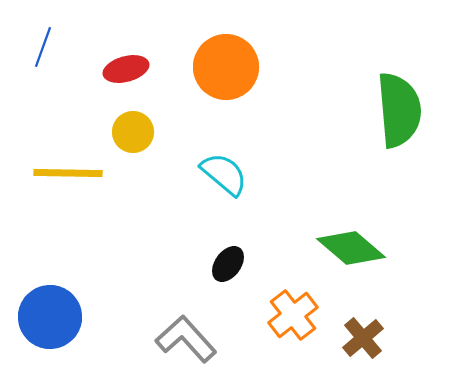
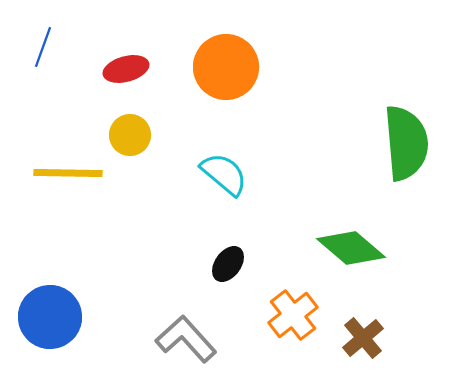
green semicircle: moved 7 px right, 33 px down
yellow circle: moved 3 px left, 3 px down
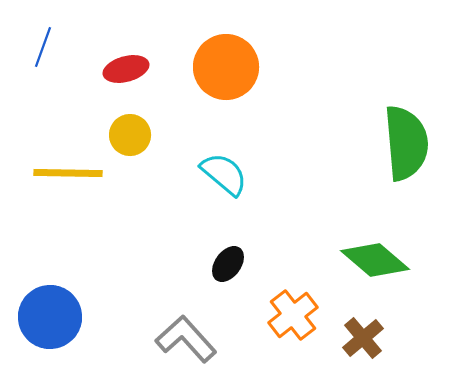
green diamond: moved 24 px right, 12 px down
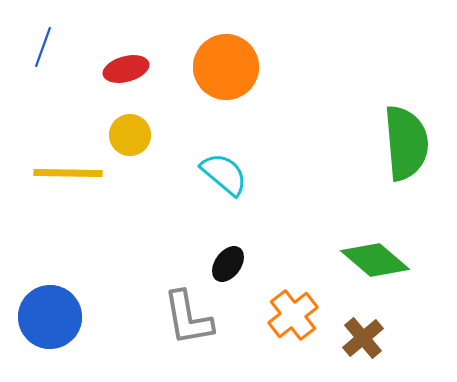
gray L-shape: moved 2 px right, 21 px up; rotated 148 degrees counterclockwise
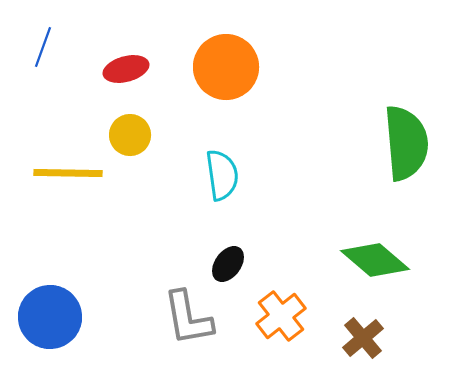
cyan semicircle: moved 2 px left, 1 px down; rotated 42 degrees clockwise
orange cross: moved 12 px left, 1 px down
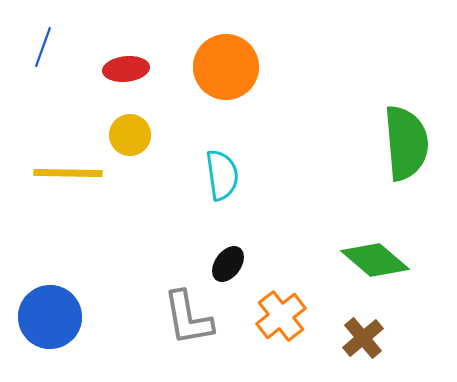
red ellipse: rotated 9 degrees clockwise
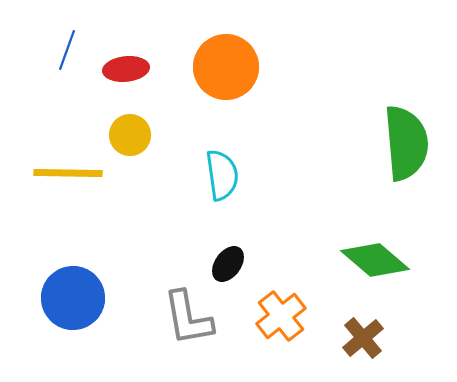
blue line: moved 24 px right, 3 px down
blue circle: moved 23 px right, 19 px up
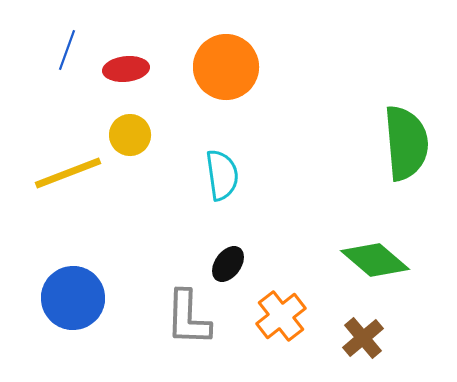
yellow line: rotated 22 degrees counterclockwise
gray L-shape: rotated 12 degrees clockwise
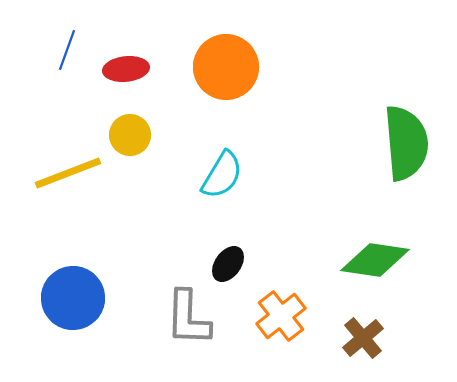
cyan semicircle: rotated 39 degrees clockwise
green diamond: rotated 32 degrees counterclockwise
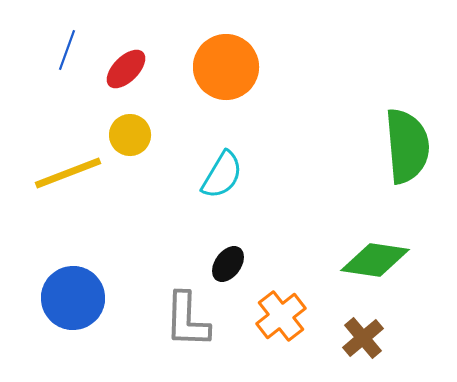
red ellipse: rotated 39 degrees counterclockwise
green semicircle: moved 1 px right, 3 px down
gray L-shape: moved 1 px left, 2 px down
